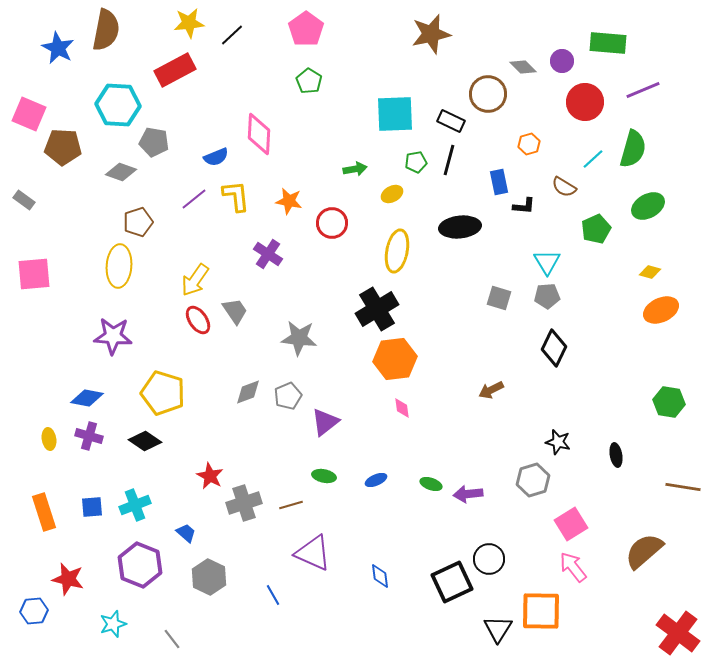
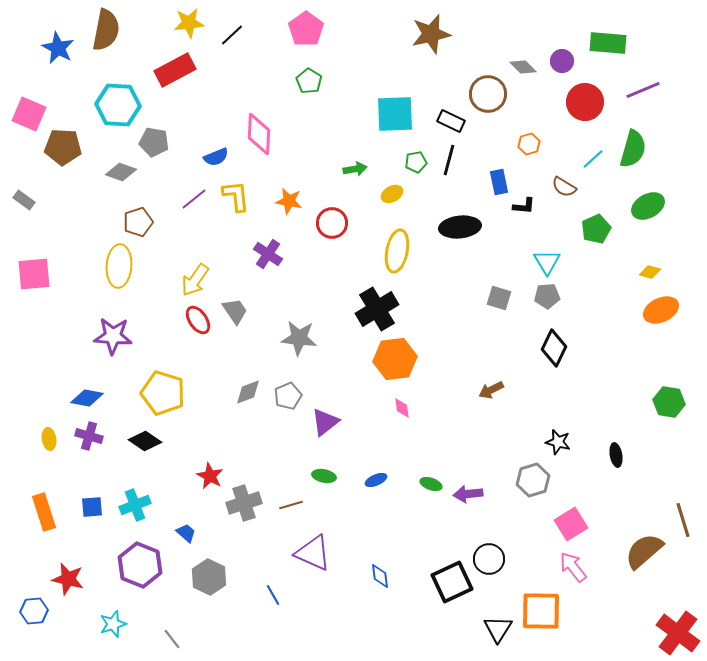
brown line at (683, 487): moved 33 px down; rotated 64 degrees clockwise
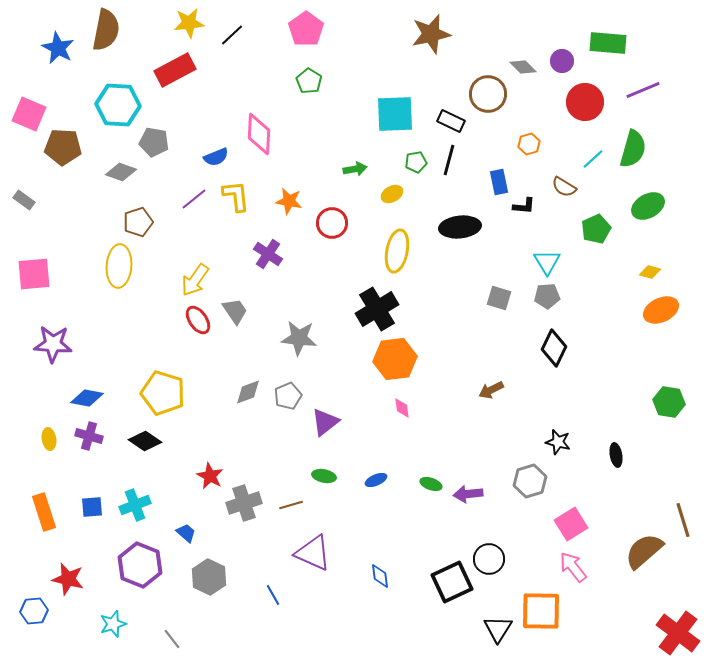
purple star at (113, 336): moved 60 px left, 8 px down
gray hexagon at (533, 480): moved 3 px left, 1 px down
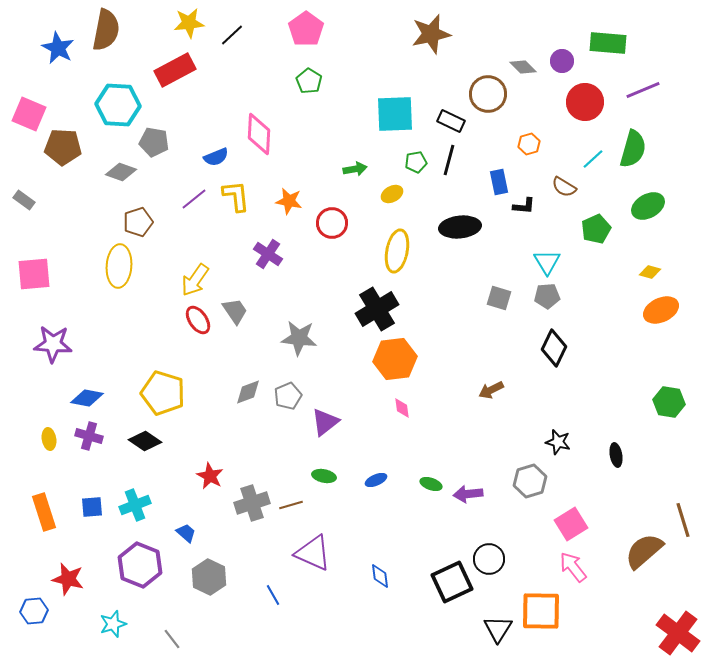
gray cross at (244, 503): moved 8 px right
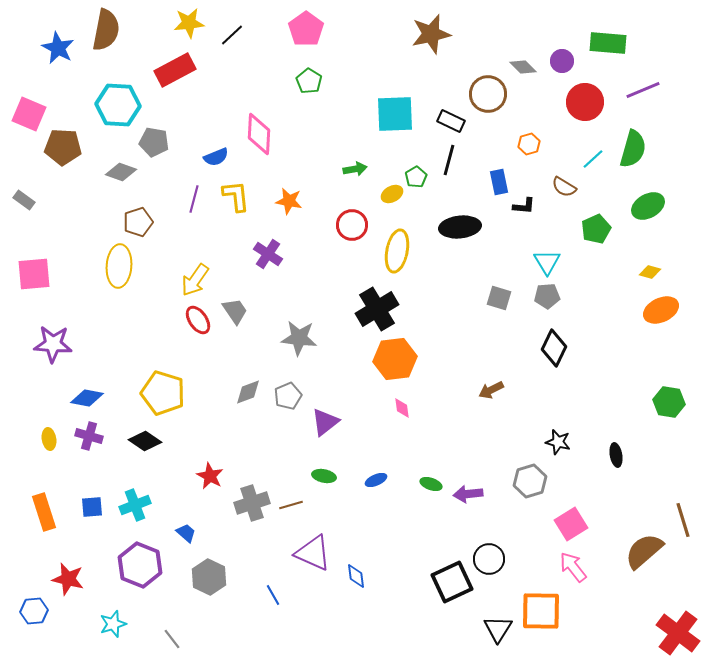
green pentagon at (416, 162): moved 15 px down; rotated 20 degrees counterclockwise
purple line at (194, 199): rotated 36 degrees counterclockwise
red circle at (332, 223): moved 20 px right, 2 px down
blue diamond at (380, 576): moved 24 px left
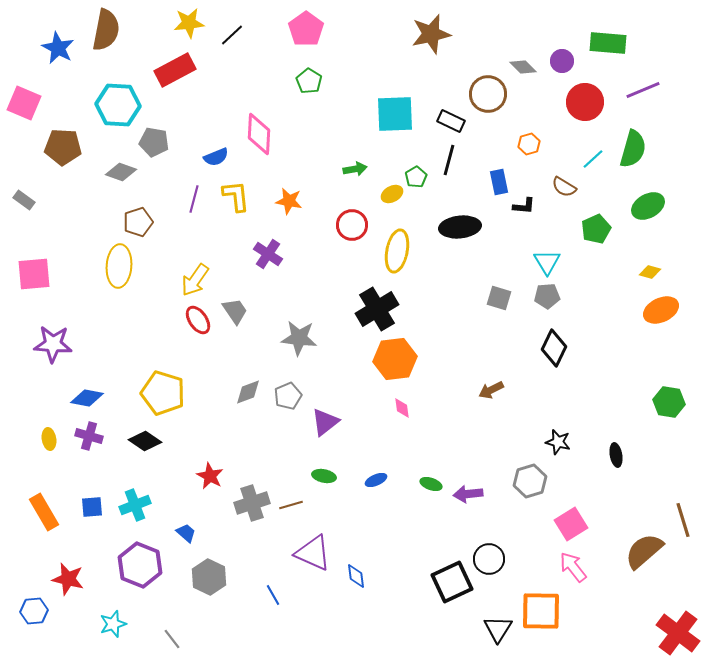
pink square at (29, 114): moved 5 px left, 11 px up
orange rectangle at (44, 512): rotated 12 degrees counterclockwise
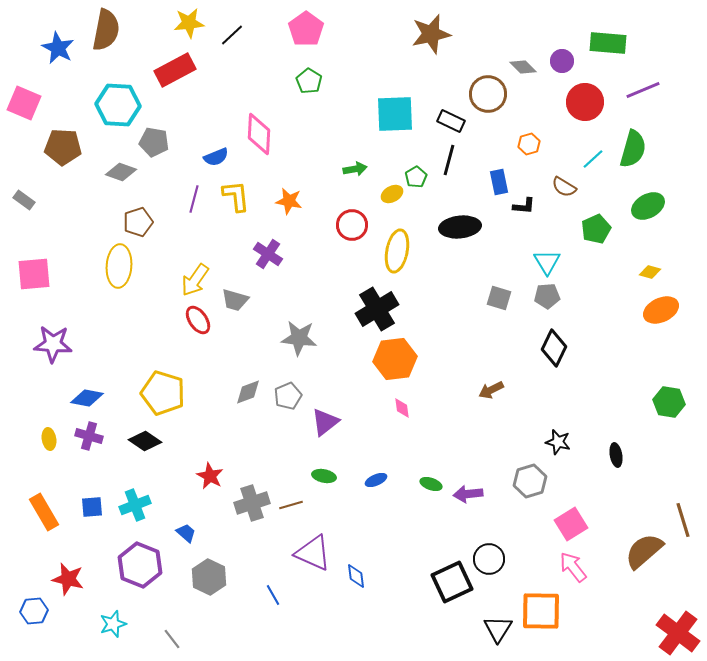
gray trapezoid at (235, 311): moved 11 px up; rotated 140 degrees clockwise
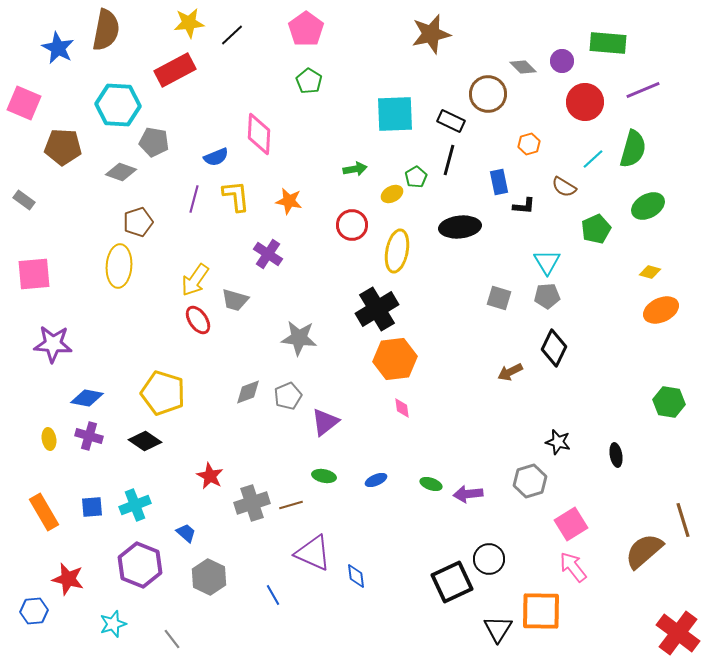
brown arrow at (491, 390): moved 19 px right, 18 px up
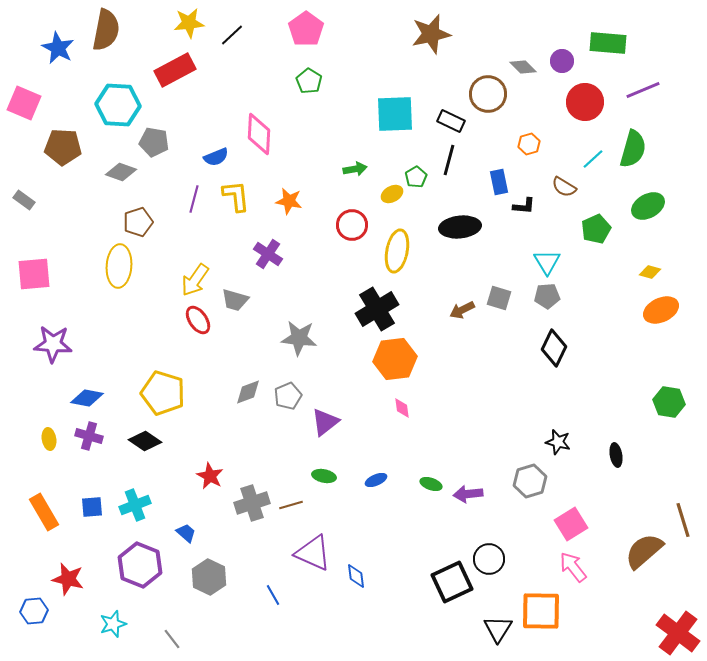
brown arrow at (510, 372): moved 48 px left, 62 px up
